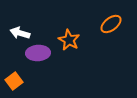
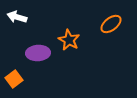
white arrow: moved 3 px left, 16 px up
orange square: moved 2 px up
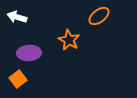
orange ellipse: moved 12 px left, 8 px up
purple ellipse: moved 9 px left
orange square: moved 4 px right
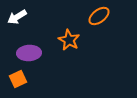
white arrow: rotated 48 degrees counterclockwise
orange square: rotated 12 degrees clockwise
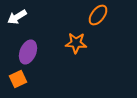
orange ellipse: moved 1 px left, 1 px up; rotated 15 degrees counterclockwise
orange star: moved 7 px right, 3 px down; rotated 25 degrees counterclockwise
purple ellipse: moved 1 px left, 1 px up; rotated 65 degrees counterclockwise
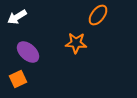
purple ellipse: rotated 70 degrees counterclockwise
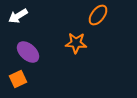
white arrow: moved 1 px right, 1 px up
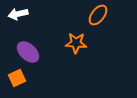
white arrow: moved 2 px up; rotated 18 degrees clockwise
orange square: moved 1 px left, 1 px up
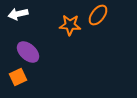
orange star: moved 6 px left, 18 px up
orange square: moved 1 px right, 1 px up
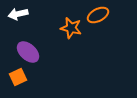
orange ellipse: rotated 25 degrees clockwise
orange star: moved 1 px right, 3 px down; rotated 10 degrees clockwise
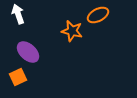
white arrow: rotated 84 degrees clockwise
orange star: moved 1 px right, 3 px down
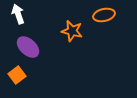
orange ellipse: moved 6 px right; rotated 15 degrees clockwise
purple ellipse: moved 5 px up
orange square: moved 1 px left, 2 px up; rotated 12 degrees counterclockwise
